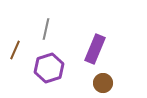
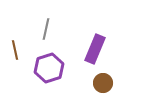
brown line: rotated 36 degrees counterclockwise
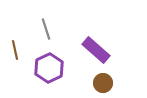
gray line: rotated 30 degrees counterclockwise
purple rectangle: moved 1 px right, 1 px down; rotated 72 degrees counterclockwise
purple hexagon: rotated 8 degrees counterclockwise
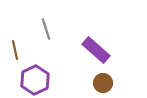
purple hexagon: moved 14 px left, 12 px down
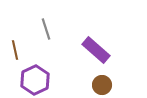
brown circle: moved 1 px left, 2 px down
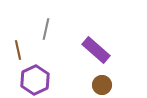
gray line: rotated 30 degrees clockwise
brown line: moved 3 px right
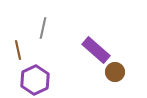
gray line: moved 3 px left, 1 px up
brown circle: moved 13 px right, 13 px up
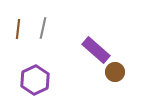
brown line: moved 21 px up; rotated 18 degrees clockwise
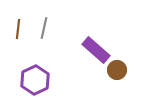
gray line: moved 1 px right
brown circle: moved 2 px right, 2 px up
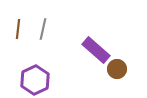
gray line: moved 1 px left, 1 px down
brown circle: moved 1 px up
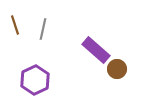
brown line: moved 3 px left, 4 px up; rotated 24 degrees counterclockwise
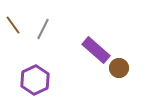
brown line: moved 2 px left; rotated 18 degrees counterclockwise
gray line: rotated 15 degrees clockwise
brown circle: moved 2 px right, 1 px up
